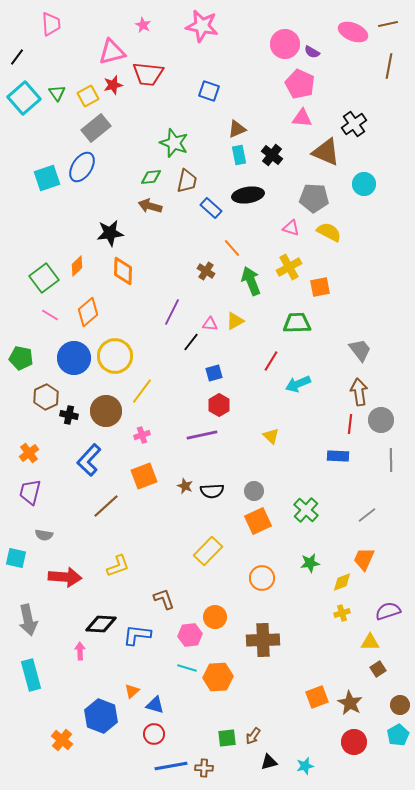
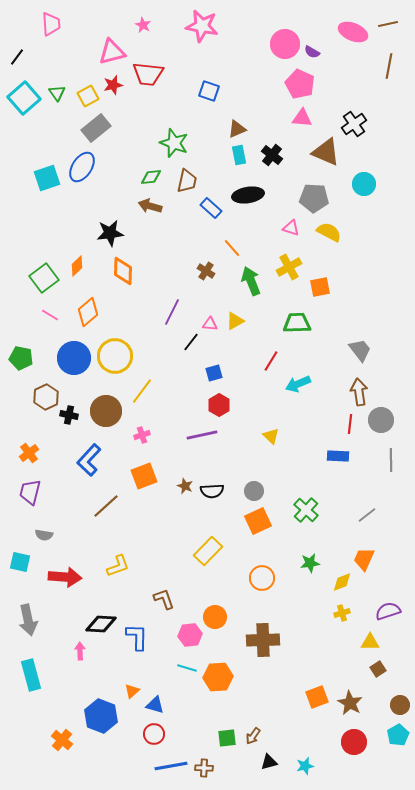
cyan square at (16, 558): moved 4 px right, 4 px down
blue L-shape at (137, 635): moved 2 px down; rotated 84 degrees clockwise
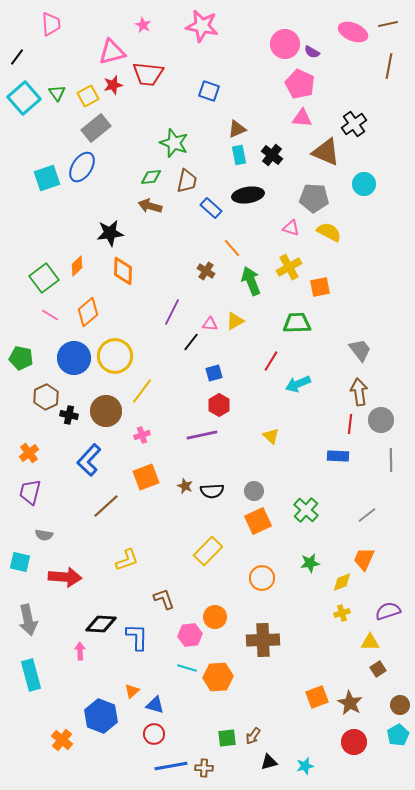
orange square at (144, 476): moved 2 px right, 1 px down
yellow L-shape at (118, 566): moved 9 px right, 6 px up
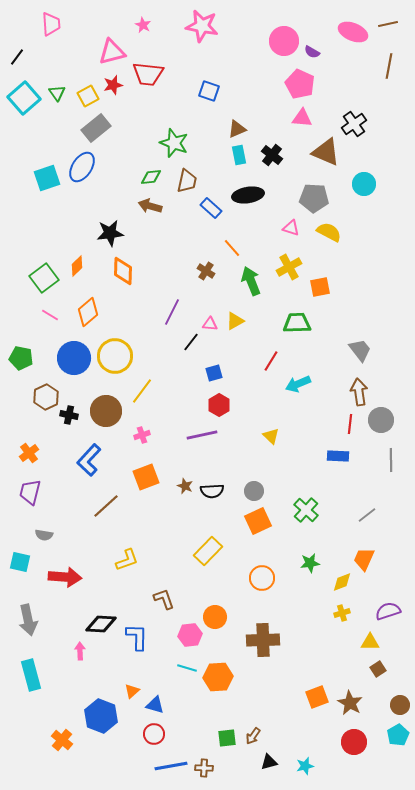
pink circle at (285, 44): moved 1 px left, 3 px up
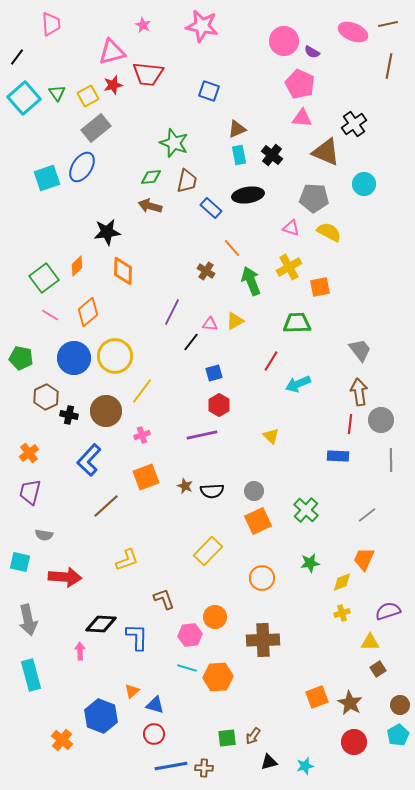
black star at (110, 233): moved 3 px left, 1 px up
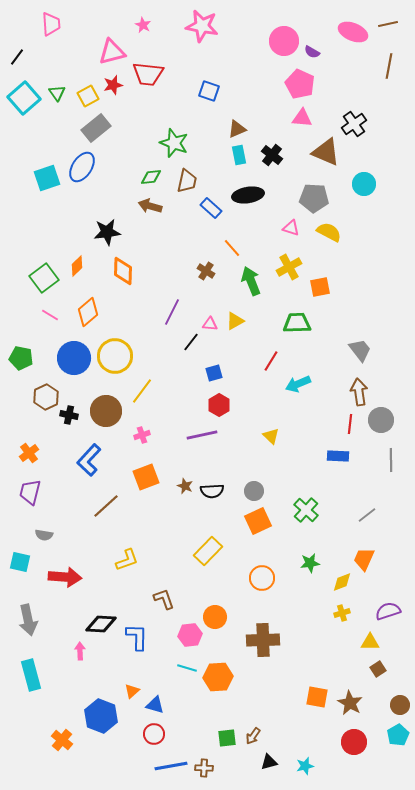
orange square at (317, 697): rotated 30 degrees clockwise
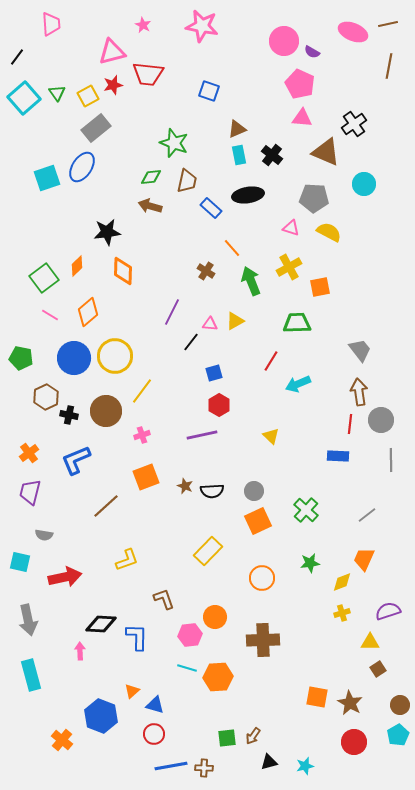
blue L-shape at (89, 460): moved 13 px left; rotated 24 degrees clockwise
red arrow at (65, 577): rotated 16 degrees counterclockwise
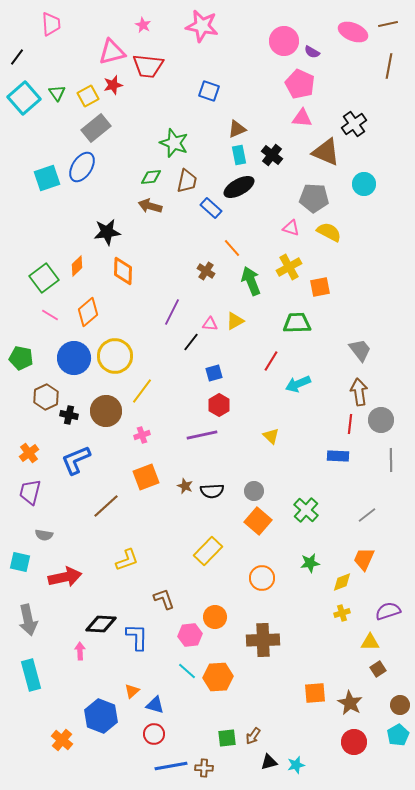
red trapezoid at (148, 74): moved 8 px up
black ellipse at (248, 195): moved 9 px left, 8 px up; rotated 20 degrees counterclockwise
orange square at (258, 521): rotated 24 degrees counterclockwise
cyan line at (187, 668): moved 3 px down; rotated 24 degrees clockwise
orange square at (317, 697): moved 2 px left, 4 px up; rotated 15 degrees counterclockwise
cyan star at (305, 766): moved 9 px left, 1 px up
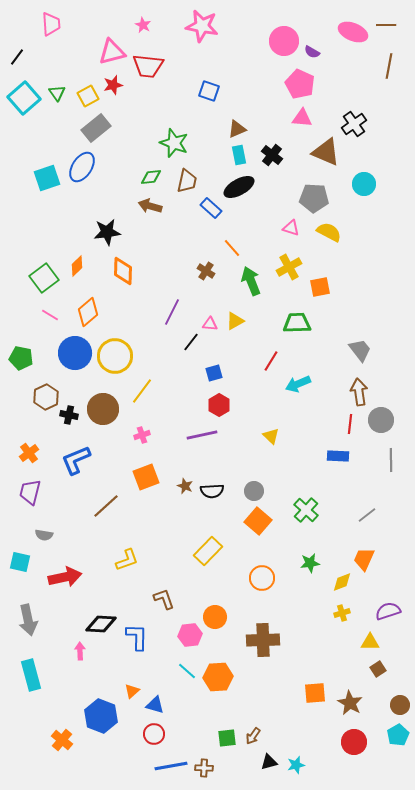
brown line at (388, 24): moved 2 px left, 1 px down; rotated 12 degrees clockwise
blue circle at (74, 358): moved 1 px right, 5 px up
brown circle at (106, 411): moved 3 px left, 2 px up
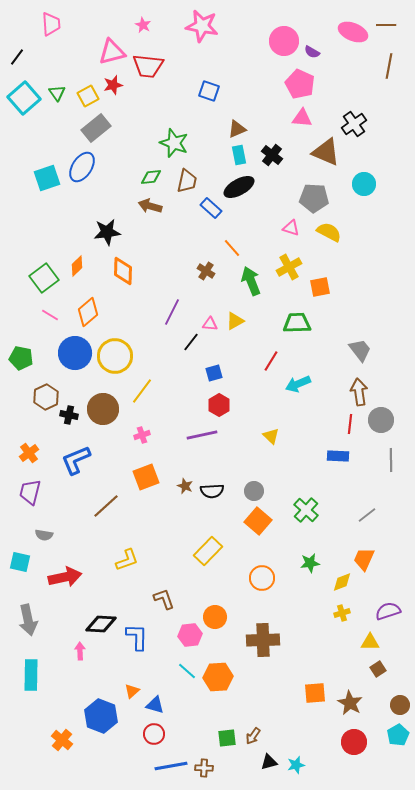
cyan rectangle at (31, 675): rotated 16 degrees clockwise
